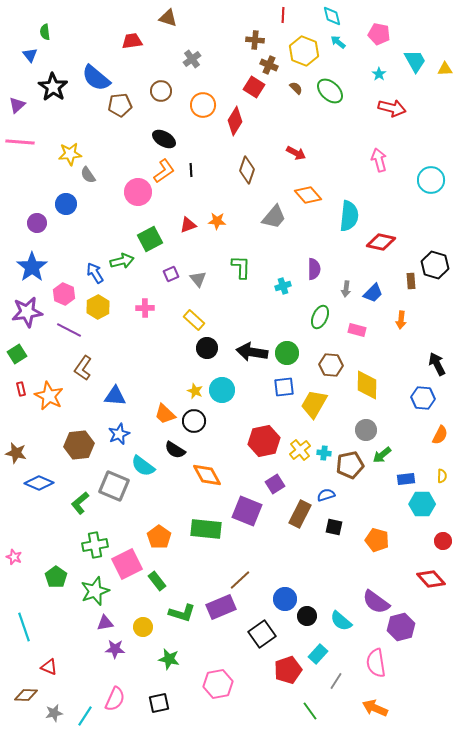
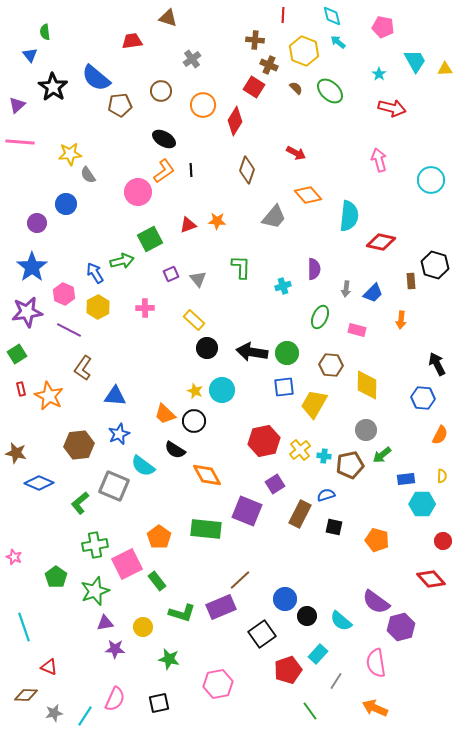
pink pentagon at (379, 34): moved 4 px right, 7 px up
cyan cross at (324, 453): moved 3 px down
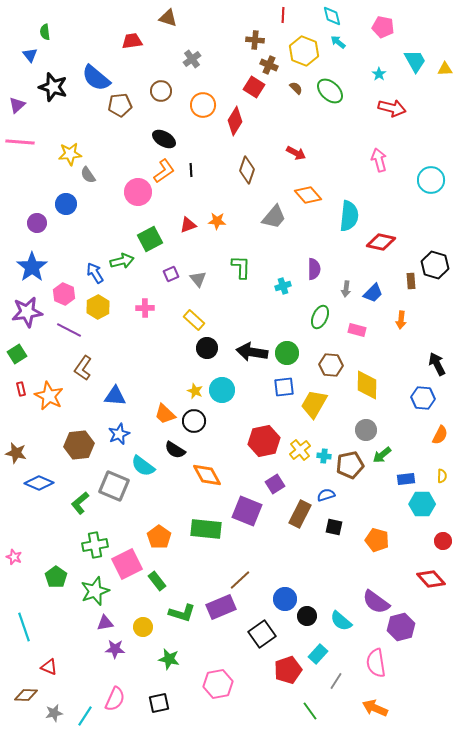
black star at (53, 87): rotated 16 degrees counterclockwise
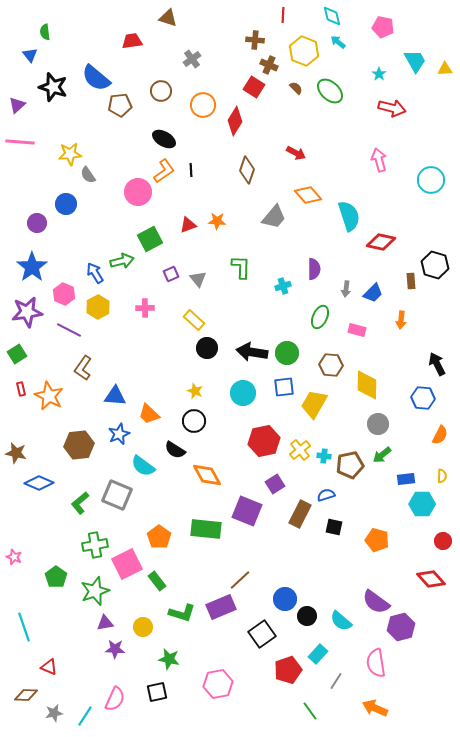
cyan semicircle at (349, 216): rotated 24 degrees counterclockwise
cyan circle at (222, 390): moved 21 px right, 3 px down
orange trapezoid at (165, 414): moved 16 px left
gray circle at (366, 430): moved 12 px right, 6 px up
gray square at (114, 486): moved 3 px right, 9 px down
black square at (159, 703): moved 2 px left, 11 px up
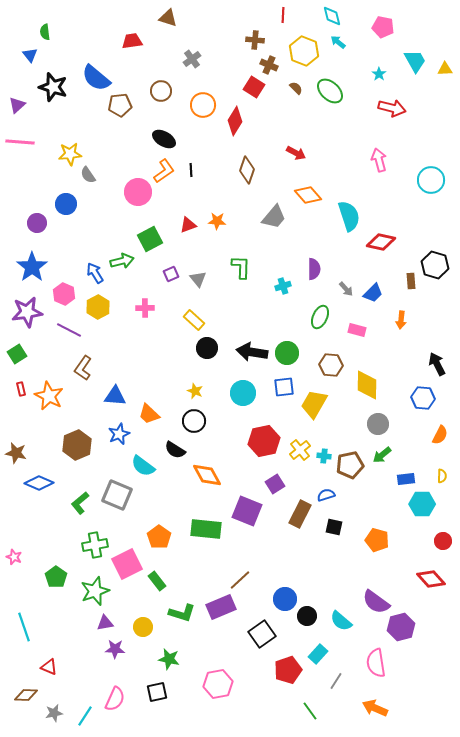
gray arrow at (346, 289): rotated 49 degrees counterclockwise
brown hexagon at (79, 445): moved 2 px left; rotated 16 degrees counterclockwise
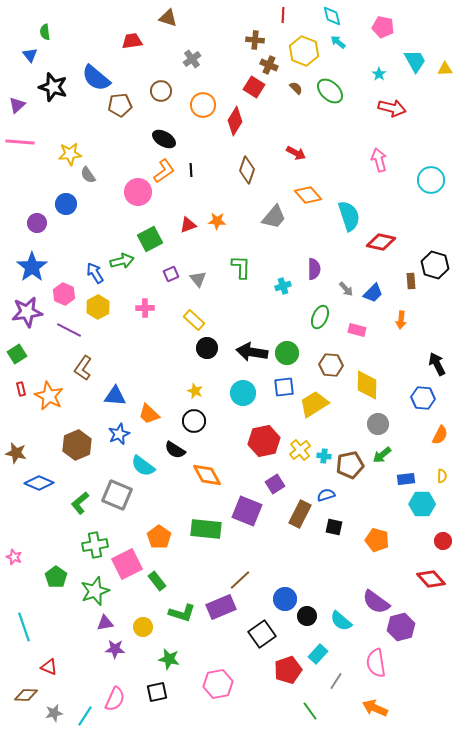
yellow trapezoid at (314, 404): rotated 28 degrees clockwise
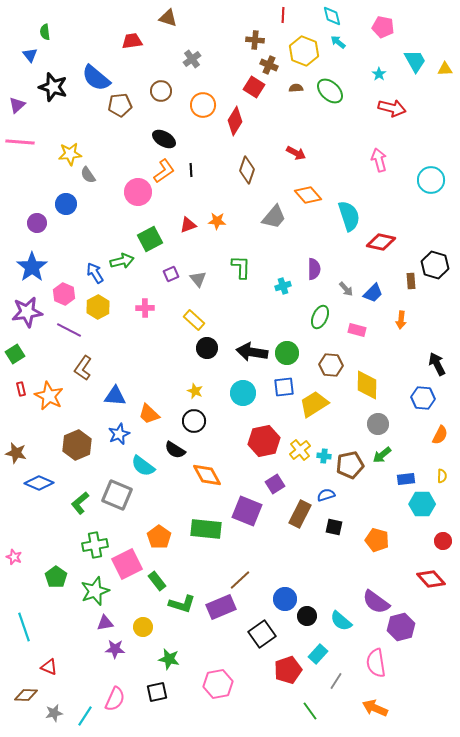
brown semicircle at (296, 88): rotated 48 degrees counterclockwise
green square at (17, 354): moved 2 px left
green L-shape at (182, 613): moved 9 px up
